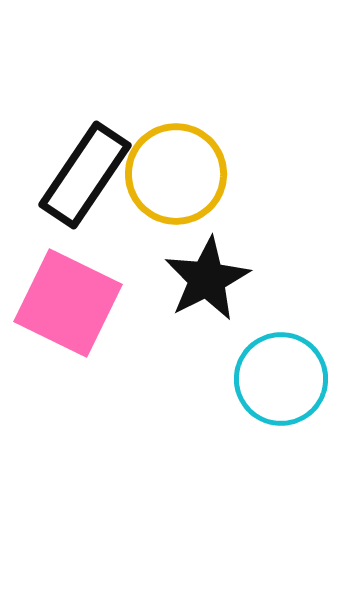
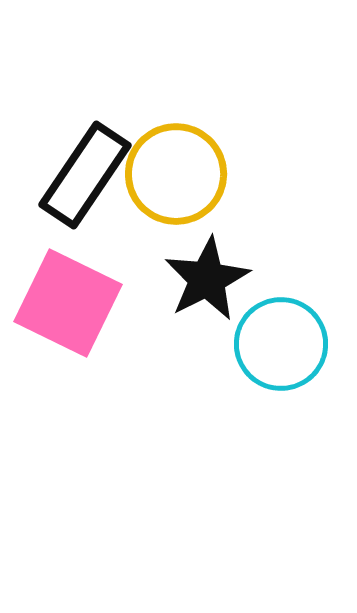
cyan circle: moved 35 px up
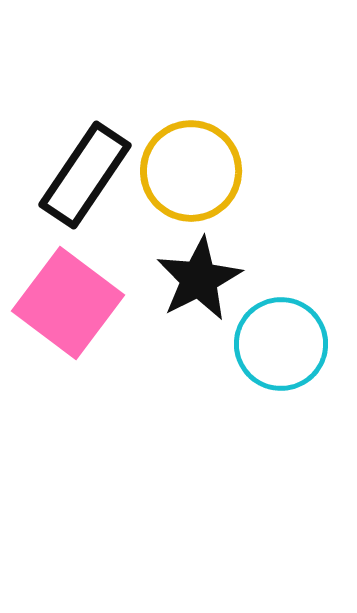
yellow circle: moved 15 px right, 3 px up
black star: moved 8 px left
pink square: rotated 11 degrees clockwise
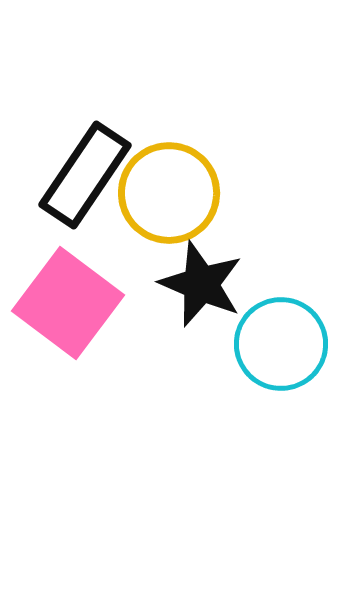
yellow circle: moved 22 px left, 22 px down
black star: moved 2 px right, 5 px down; rotated 22 degrees counterclockwise
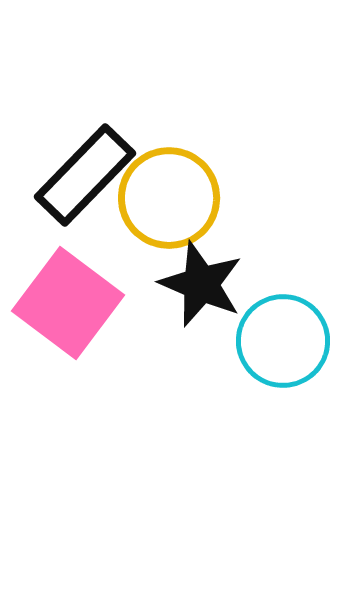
black rectangle: rotated 10 degrees clockwise
yellow circle: moved 5 px down
cyan circle: moved 2 px right, 3 px up
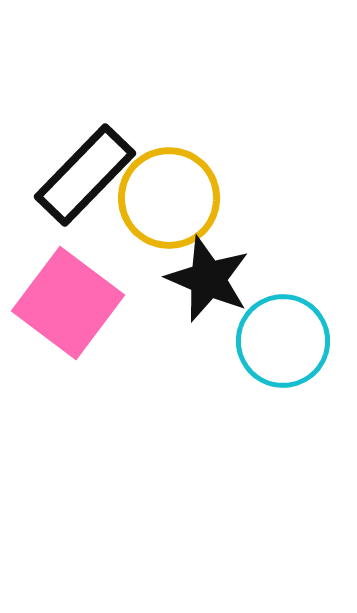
black star: moved 7 px right, 5 px up
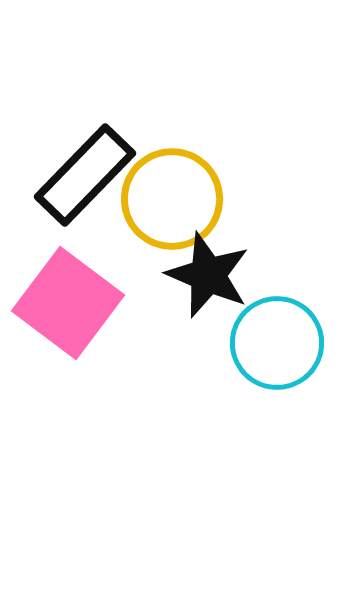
yellow circle: moved 3 px right, 1 px down
black star: moved 4 px up
cyan circle: moved 6 px left, 2 px down
